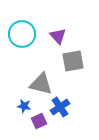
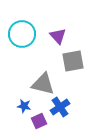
gray triangle: moved 2 px right
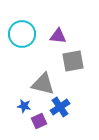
purple triangle: rotated 42 degrees counterclockwise
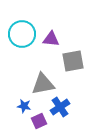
purple triangle: moved 7 px left, 3 px down
gray triangle: rotated 25 degrees counterclockwise
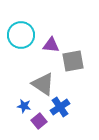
cyan circle: moved 1 px left, 1 px down
purple triangle: moved 6 px down
gray triangle: rotated 45 degrees clockwise
purple square: rotated 14 degrees counterclockwise
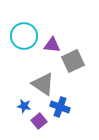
cyan circle: moved 3 px right, 1 px down
purple triangle: moved 1 px right
gray square: rotated 15 degrees counterclockwise
blue cross: rotated 36 degrees counterclockwise
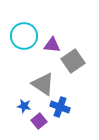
gray square: rotated 10 degrees counterclockwise
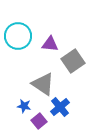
cyan circle: moved 6 px left
purple triangle: moved 2 px left, 1 px up
blue cross: rotated 30 degrees clockwise
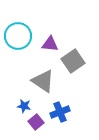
gray triangle: moved 3 px up
blue cross: moved 5 px down; rotated 18 degrees clockwise
purple square: moved 3 px left, 1 px down
